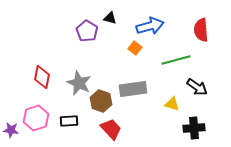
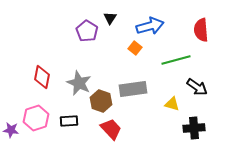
black triangle: rotated 48 degrees clockwise
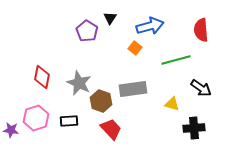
black arrow: moved 4 px right, 1 px down
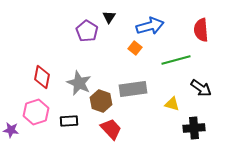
black triangle: moved 1 px left, 1 px up
pink hexagon: moved 6 px up
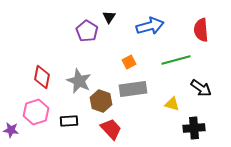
orange square: moved 6 px left, 14 px down; rotated 24 degrees clockwise
gray star: moved 2 px up
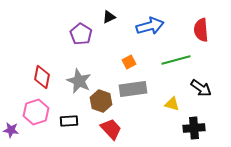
black triangle: rotated 32 degrees clockwise
purple pentagon: moved 6 px left, 3 px down
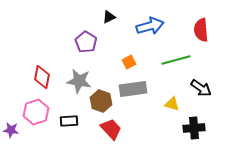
purple pentagon: moved 5 px right, 8 px down
gray star: rotated 15 degrees counterclockwise
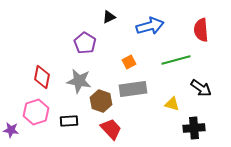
purple pentagon: moved 1 px left, 1 px down
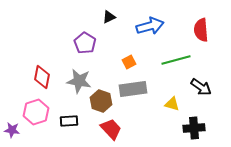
black arrow: moved 1 px up
purple star: moved 1 px right
